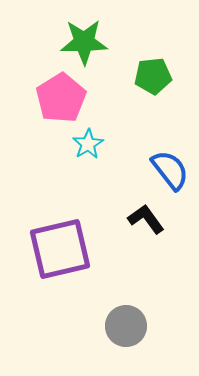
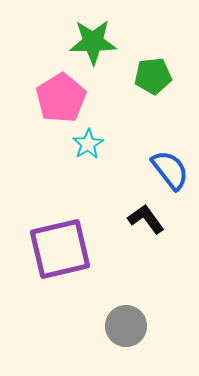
green star: moved 9 px right
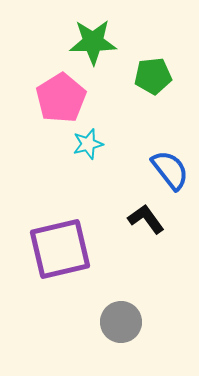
cyan star: rotated 16 degrees clockwise
gray circle: moved 5 px left, 4 px up
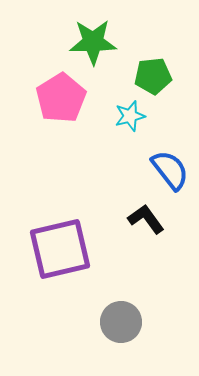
cyan star: moved 42 px right, 28 px up
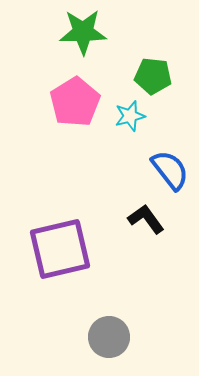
green star: moved 10 px left, 10 px up
green pentagon: rotated 12 degrees clockwise
pink pentagon: moved 14 px right, 4 px down
gray circle: moved 12 px left, 15 px down
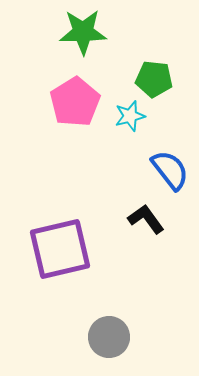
green pentagon: moved 1 px right, 3 px down
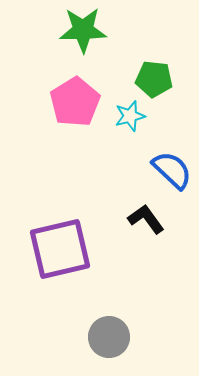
green star: moved 2 px up
blue semicircle: moved 2 px right; rotated 9 degrees counterclockwise
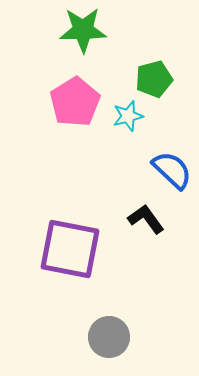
green pentagon: rotated 21 degrees counterclockwise
cyan star: moved 2 px left
purple square: moved 10 px right; rotated 24 degrees clockwise
